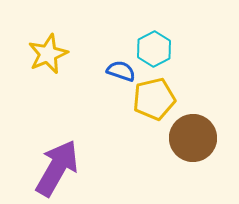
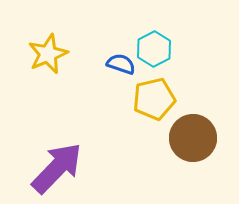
blue semicircle: moved 7 px up
purple arrow: rotated 14 degrees clockwise
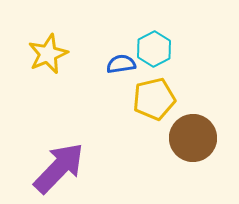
blue semicircle: rotated 28 degrees counterclockwise
purple arrow: moved 2 px right
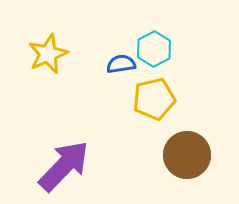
brown circle: moved 6 px left, 17 px down
purple arrow: moved 5 px right, 2 px up
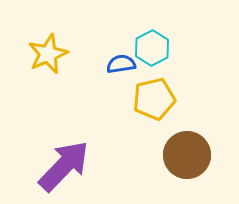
cyan hexagon: moved 2 px left, 1 px up
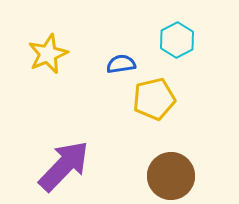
cyan hexagon: moved 25 px right, 8 px up
brown circle: moved 16 px left, 21 px down
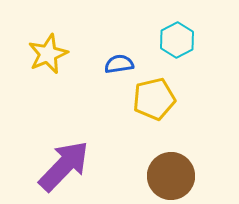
blue semicircle: moved 2 px left
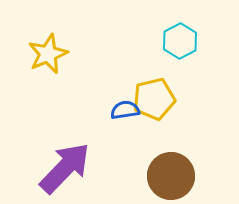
cyan hexagon: moved 3 px right, 1 px down
blue semicircle: moved 6 px right, 46 px down
purple arrow: moved 1 px right, 2 px down
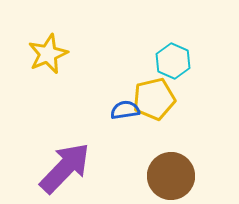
cyan hexagon: moved 7 px left, 20 px down; rotated 8 degrees counterclockwise
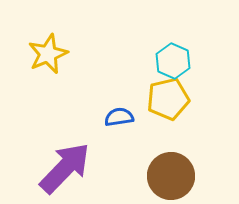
yellow pentagon: moved 14 px right
blue semicircle: moved 6 px left, 7 px down
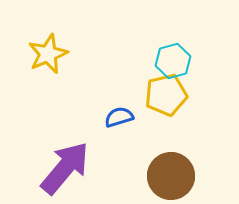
cyan hexagon: rotated 20 degrees clockwise
yellow pentagon: moved 2 px left, 4 px up
blue semicircle: rotated 8 degrees counterclockwise
purple arrow: rotated 4 degrees counterclockwise
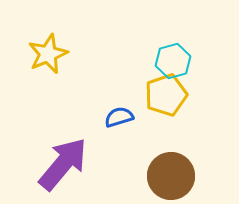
yellow pentagon: rotated 6 degrees counterclockwise
purple arrow: moved 2 px left, 4 px up
